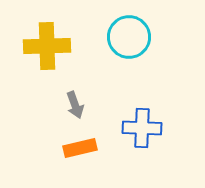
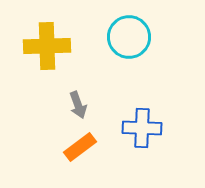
gray arrow: moved 3 px right
orange rectangle: moved 1 px up; rotated 24 degrees counterclockwise
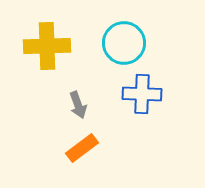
cyan circle: moved 5 px left, 6 px down
blue cross: moved 34 px up
orange rectangle: moved 2 px right, 1 px down
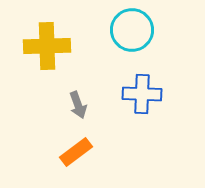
cyan circle: moved 8 px right, 13 px up
orange rectangle: moved 6 px left, 4 px down
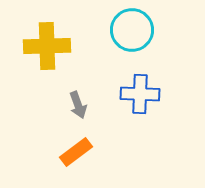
blue cross: moved 2 px left
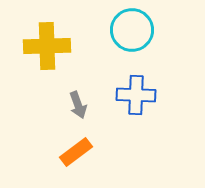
blue cross: moved 4 px left, 1 px down
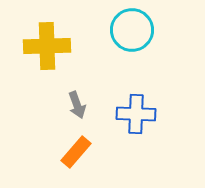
blue cross: moved 19 px down
gray arrow: moved 1 px left
orange rectangle: rotated 12 degrees counterclockwise
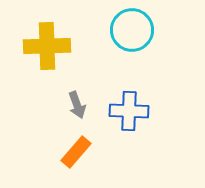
blue cross: moved 7 px left, 3 px up
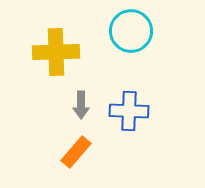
cyan circle: moved 1 px left, 1 px down
yellow cross: moved 9 px right, 6 px down
gray arrow: moved 4 px right; rotated 20 degrees clockwise
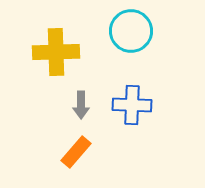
blue cross: moved 3 px right, 6 px up
